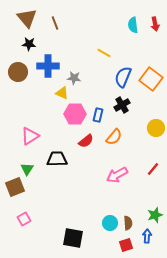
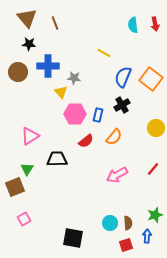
yellow triangle: moved 1 px left, 1 px up; rotated 24 degrees clockwise
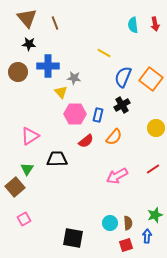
red line: rotated 16 degrees clockwise
pink arrow: moved 1 px down
brown square: rotated 18 degrees counterclockwise
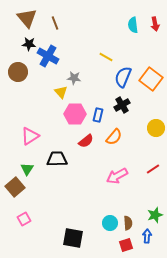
yellow line: moved 2 px right, 4 px down
blue cross: moved 10 px up; rotated 30 degrees clockwise
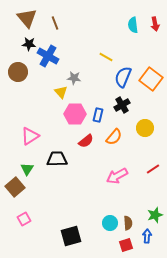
yellow circle: moved 11 px left
black square: moved 2 px left, 2 px up; rotated 25 degrees counterclockwise
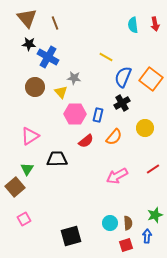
blue cross: moved 1 px down
brown circle: moved 17 px right, 15 px down
black cross: moved 2 px up
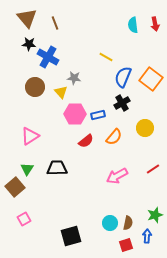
blue rectangle: rotated 64 degrees clockwise
black trapezoid: moved 9 px down
brown semicircle: rotated 16 degrees clockwise
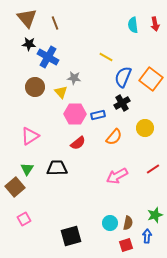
red semicircle: moved 8 px left, 2 px down
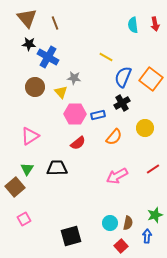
red square: moved 5 px left, 1 px down; rotated 24 degrees counterclockwise
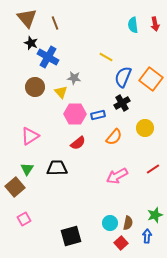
black star: moved 2 px right, 1 px up; rotated 16 degrees clockwise
red square: moved 3 px up
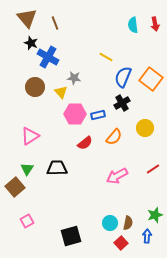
red semicircle: moved 7 px right
pink square: moved 3 px right, 2 px down
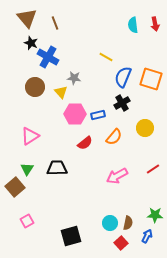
orange square: rotated 20 degrees counterclockwise
green star: rotated 21 degrees clockwise
blue arrow: rotated 24 degrees clockwise
